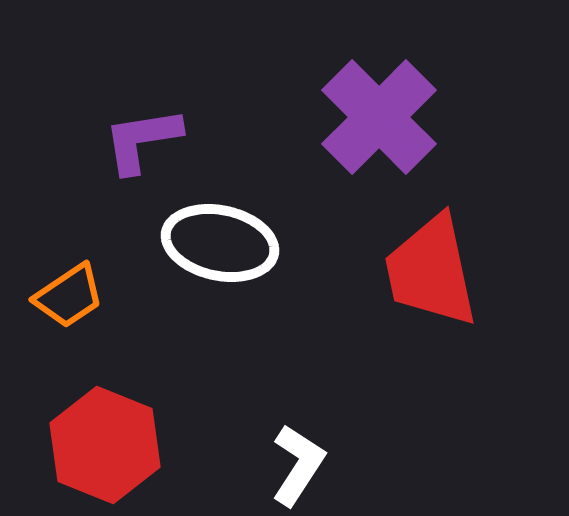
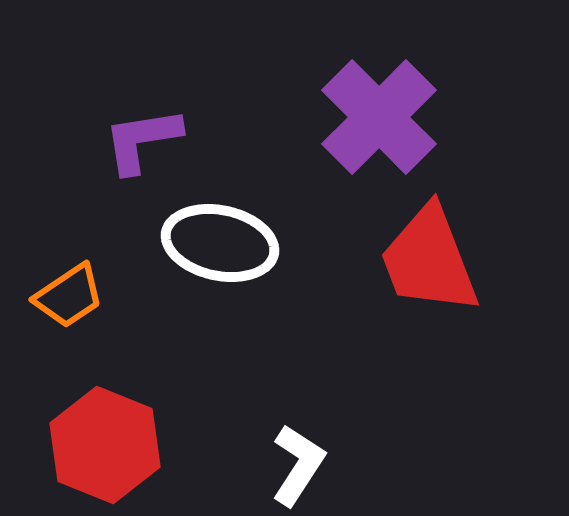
red trapezoid: moved 2 px left, 11 px up; rotated 9 degrees counterclockwise
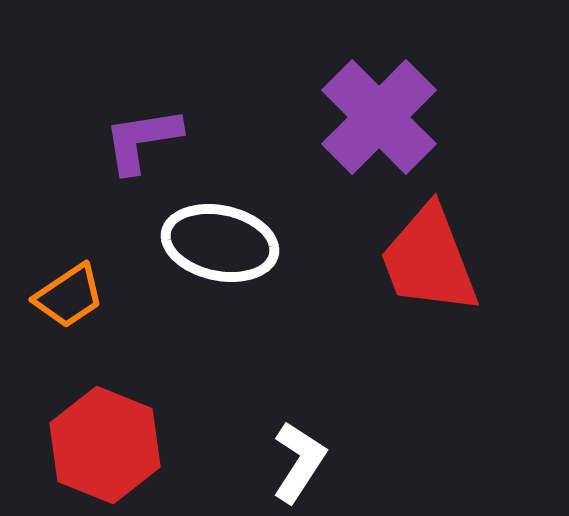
white L-shape: moved 1 px right, 3 px up
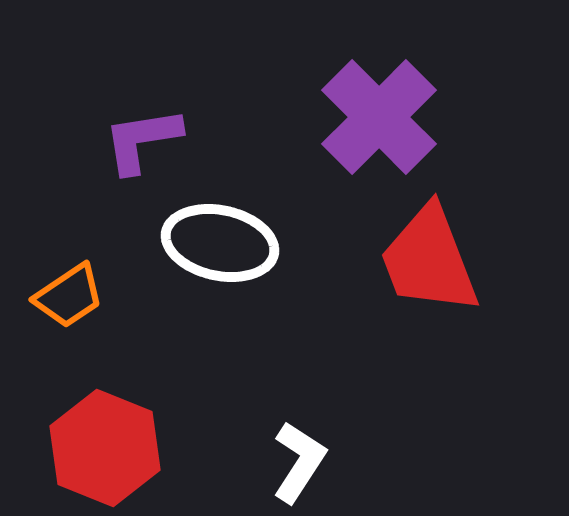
red hexagon: moved 3 px down
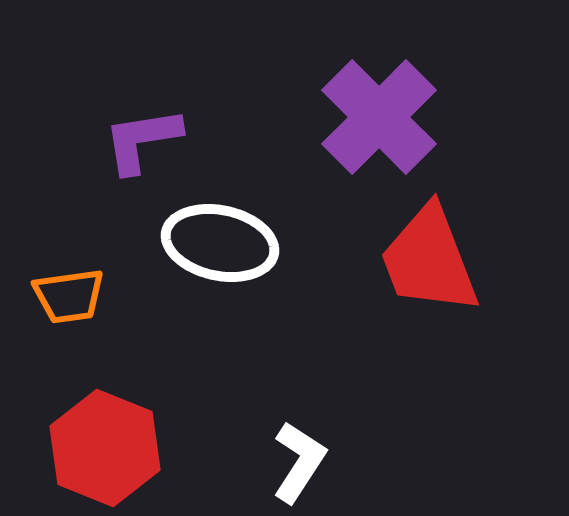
orange trapezoid: rotated 26 degrees clockwise
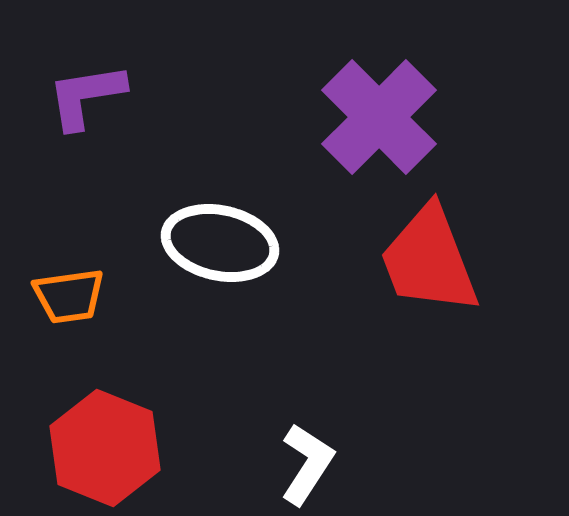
purple L-shape: moved 56 px left, 44 px up
white L-shape: moved 8 px right, 2 px down
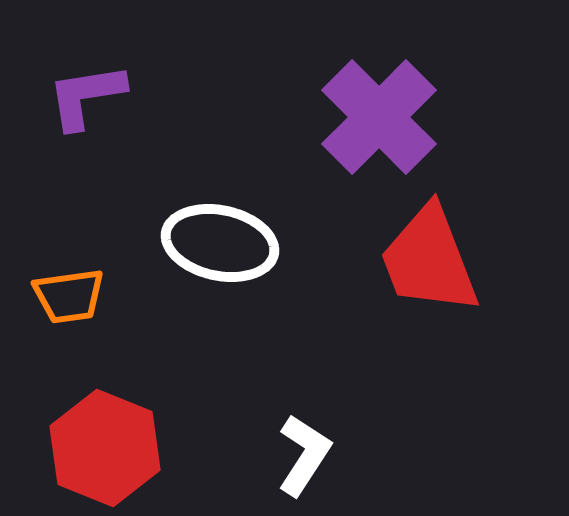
white L-shape: moved 3 px left, 9 px up
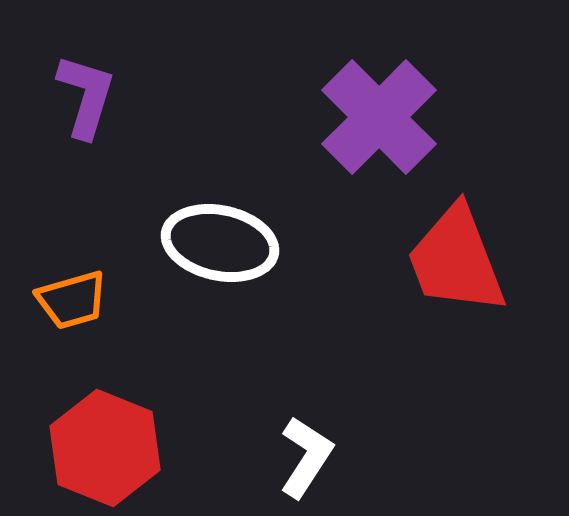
purple L-shape: rotated 116 degrees clockwise
red trapezoid: moved 27 px right
orange trapezoid: moved 3 px right, 4 px down; rotated 8 degrees counterclockwise
white L-shape: moved 2 px right, 2 px down
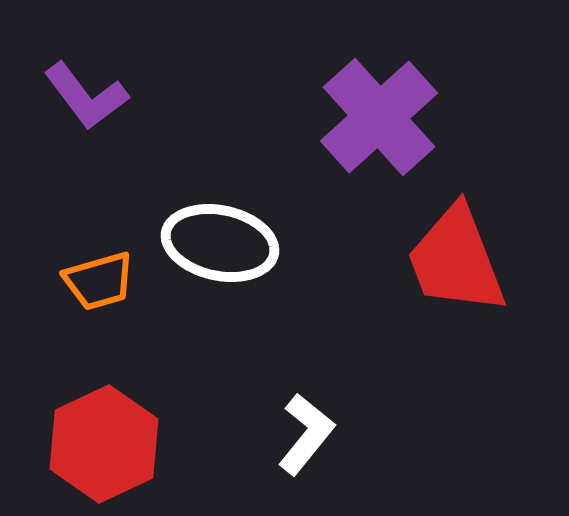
purple L-shape: rotated 126 degrees clockwise
purple cross: rotated 3 degrees clockwise
orange trapezoid: moved 27 px right, 19 px up
red hexagon: moved 1 px left, 4 px up; rotated 13 degrees clockwise
white L-shape: moved 23 px up; rotated 6 degrees clockwise
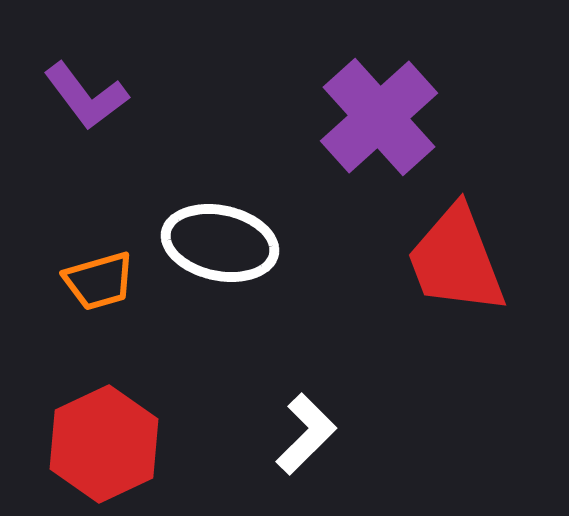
white L-shape: rotated 6 degrees clockwise
